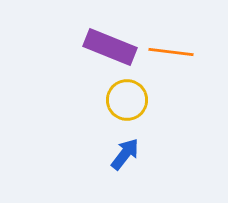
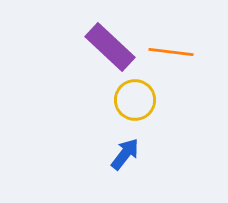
purple rectangle: rotated 21 degrees clockwise
yellow circle: moved 8 px right
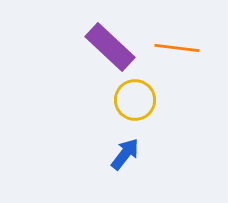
orange line: moved 6 px right, 4 px up
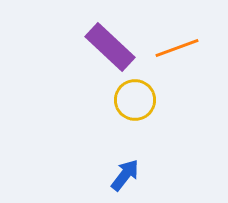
orange line: rotated 27 degrees counterclockwise
blue arrow: moved 21 px down
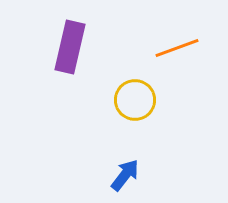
purple rectangle: moved 40 px left; rotated 60 degrees clockwise
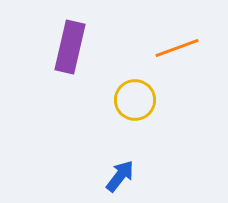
blue arrow: moved 5 px left, 1 px down
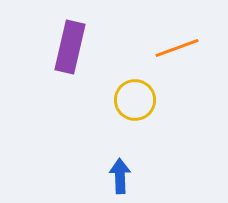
blue arrow: rotated 40 degrees counterclockwise
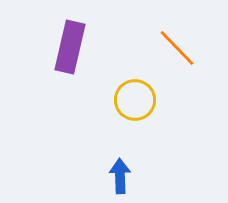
orange line: rotated 66 degrees clockwise
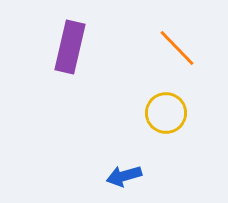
yellow circle: moved 31 px right, 13 px down
blue arrow: moved 4 px right; rotated 104 degrees counterclockwise
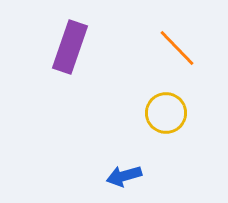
purple rectangle: rotated 6 degrees clockwise
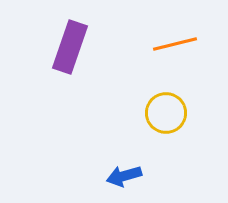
orange line: moved 2 px left, 4 px up; rotated 60 degrees counterclockwise
